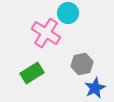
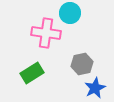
cyan circle: moved 2 px right
pink cross: rotated 24 degrees counterclockwise
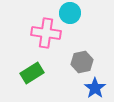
gray hexagon: moved 2 px up
blue star: rotated 10 degrees counterclockwise
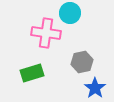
green rectangle: rotated 15 degrees clockwise
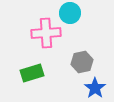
pink cross: rotated 12 degrees counterclockwise
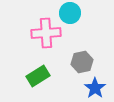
green rectangle: moved 6 px right, 3 px down; rotated 15 degrees counterclockwise
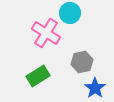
pink cross: rotated 36 degrees clockwise
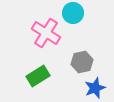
cyan circle: moved 3 px right
blue star: rotated 15 degrees clockwise
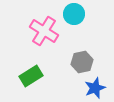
cyan circle: moved 1 px right, 1 px down
pink cross: moved 2 px left, 2 px up
green rectangle: moved 7 px left
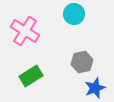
pink cross: moved 19 px left
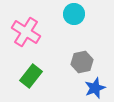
pink cross: moved 1 px right, 1 px down
green rectangle: rotated 20 degrees counterclockwise
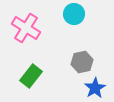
pink cross: moved 4 px up
blue star: rotated 10 degrees counterclockwise
